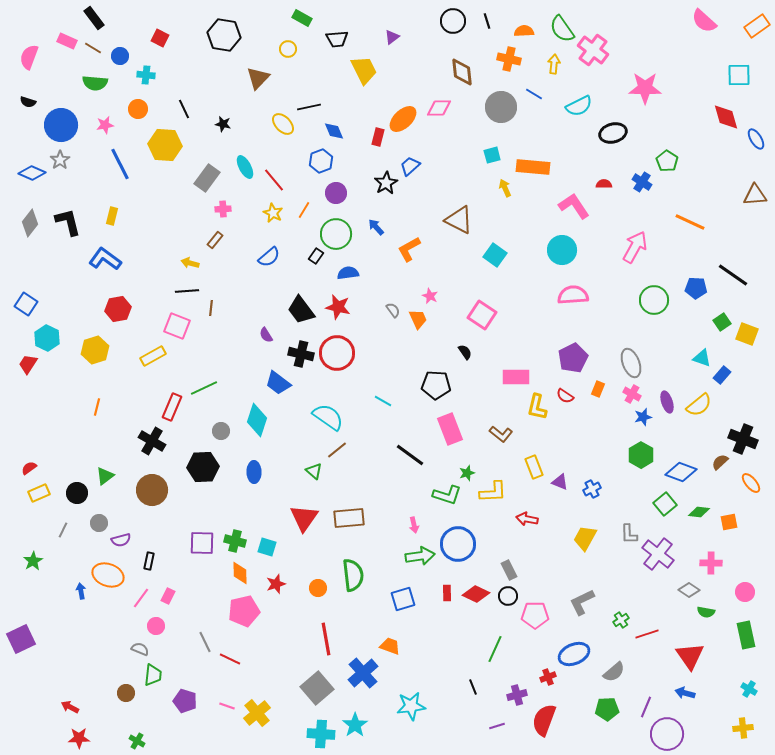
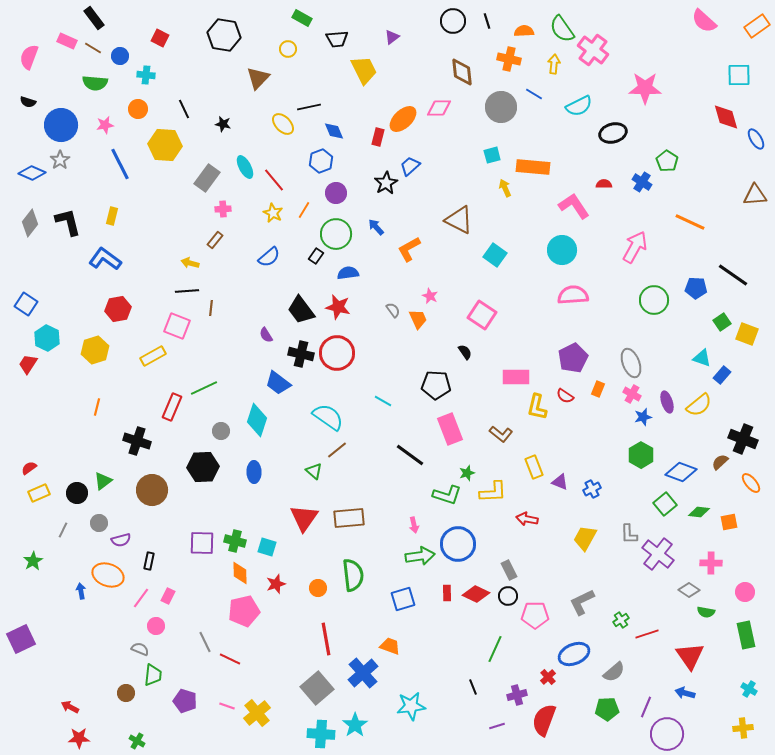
black cross at (152, 441): moved 15 px left; rotated 12 degrees counterclockwise
green triangle at (105, 476): moved 2 px left, 5 px down
red cross at (548, 677): rotated 21 degrees counterclockwise
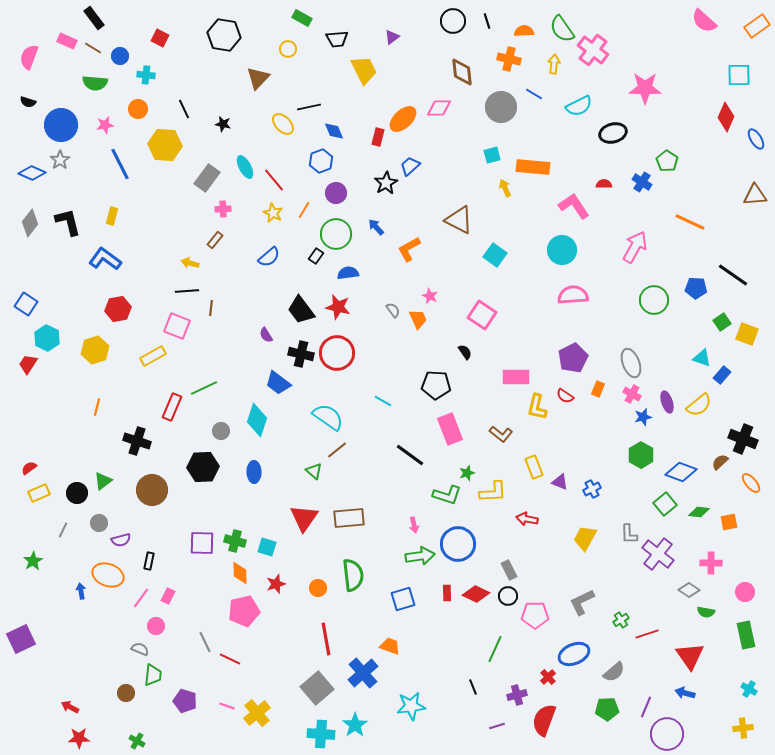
red diamond at (726, 117): rotated 40 degrees clockwise
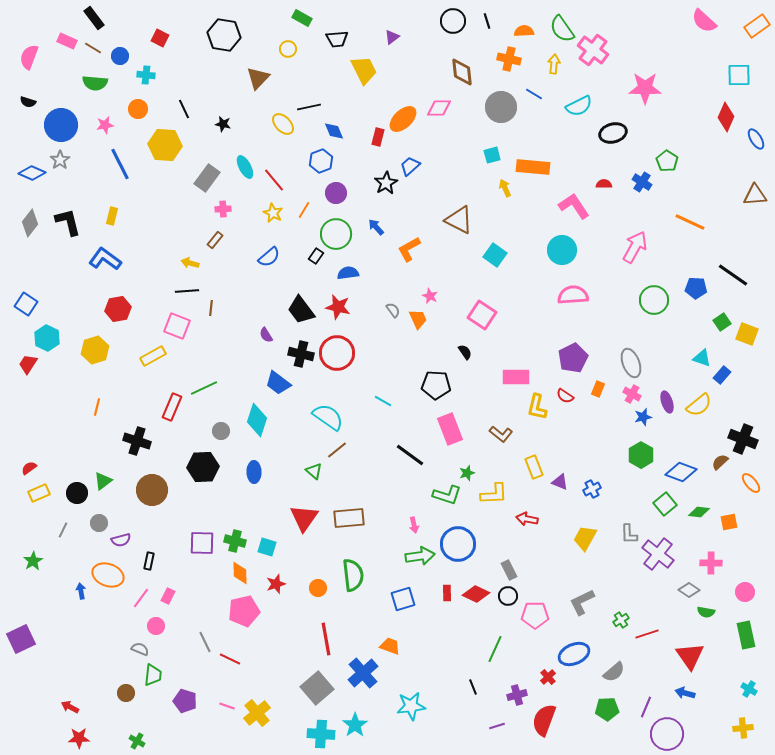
yellow L-shape at (493, 492): moved 1 px right, 2 px down
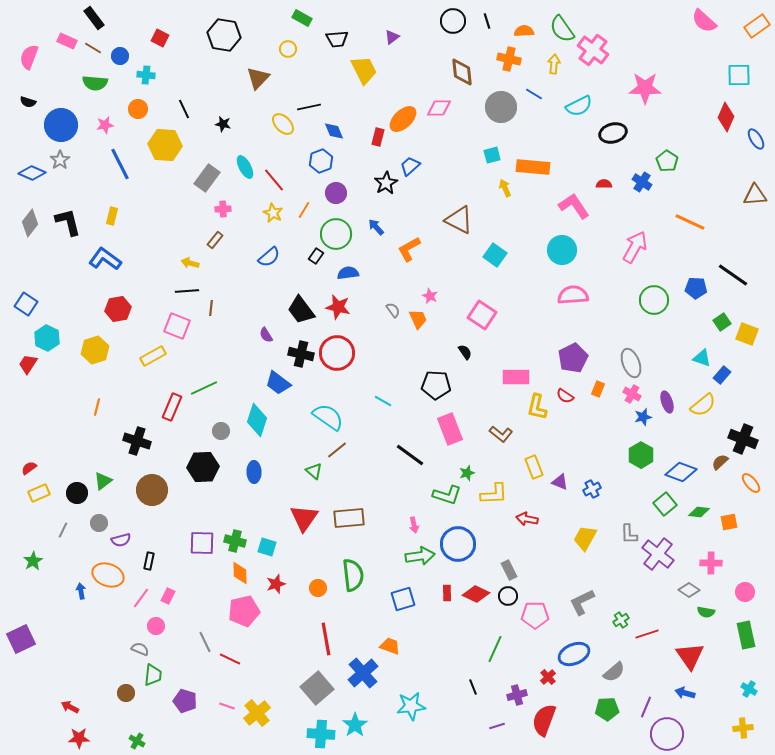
yellow semicircle at (699, 405): moved 4 px right
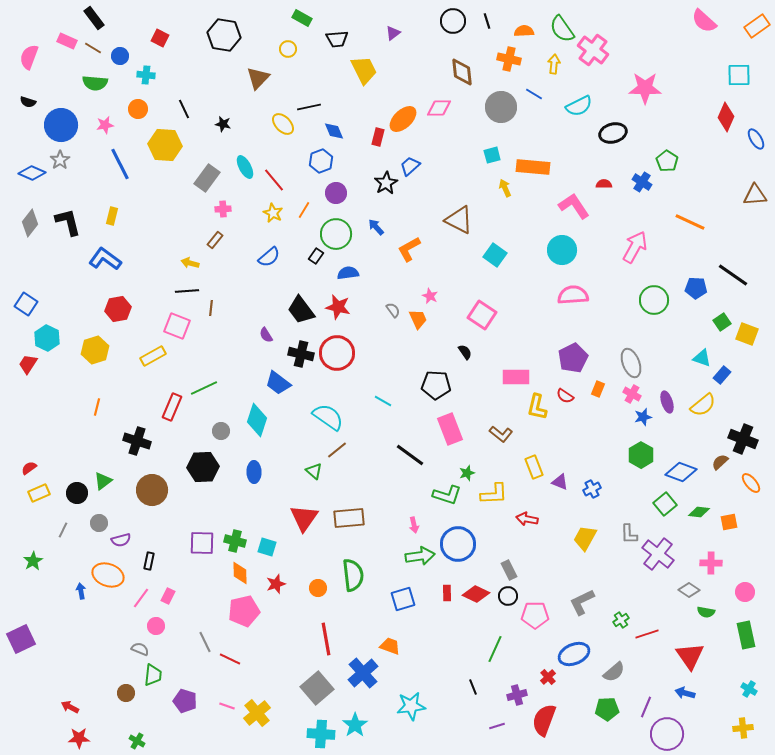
purple triangle at (392, 37): moved 1 px right, 4 px up
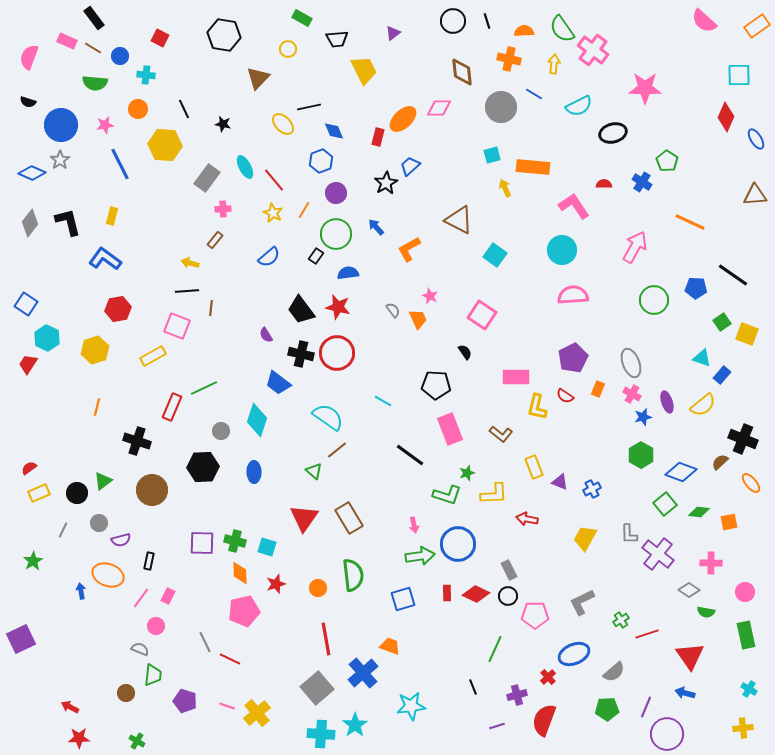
brown rectangle at (349, 518): rotated 64 degrees clockwise
